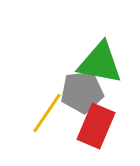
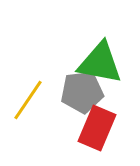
yellow line: moved 19 px left, 13 px up
red rectangle: moved 1 px right, 2 px down
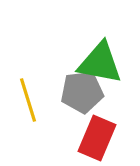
yellow line: rotated 51 degrees counterclockwise
red rectangle: moved 10 px down
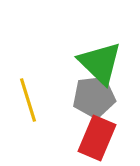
green triangle: rotated 33 degrees clockwise
gray pentagon: moved 12 px right, 5 px down
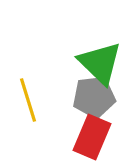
red rectangle: moved 5 px left, 1 px up
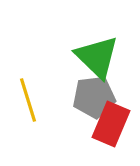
green triangle: moved 3 px left, 6 px up
red rectangle: moved 19 px right, 13 px up
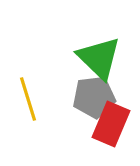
green triangle: moved 2 px right, 1 px down
yellow line: moved 1 px up
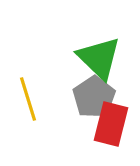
gray pentagon: rotated 27 degrees counterclockwise
red rectangle: rotated 9 degrees counterclockwise
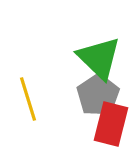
gray pentagon: moved 4 px right, 2 px up
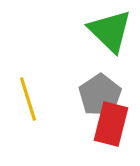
green triangle: moved 11 px right, 27 px up
gray pentagon: moved 2 px right
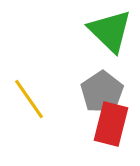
gray pentagon: moved 2 px right, 3 px up
yellow line: moved 1 px right; rotated 18 degrees counterclockwise
